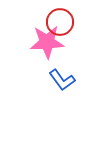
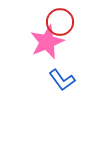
pink star: rotated 20 degrees counterclockwise
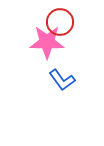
pink star: rotated 24 degrees clockwise
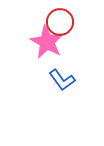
pink star: rotated 28 degrees clockwise
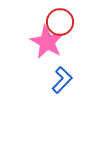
blue L-shape: rotated 100 degrees counterclockwise
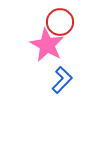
pink star: moved 3 px down
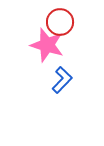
pink star: rotated 12 degrees counterclockwise
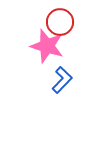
pink star: moved 1 px down
